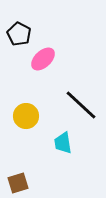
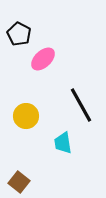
black line: rotated 18 degrees clockwise
brown square: moved 1 px right, 1 px up; rotated 35 degrees counterclockwise
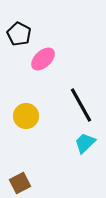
cyan trapezoid: moved 22 px right; rotated 55 degrees clockwise
brown square: moved 1 px right, 1 px down; rotated 25 degrees clockwise
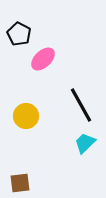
brown square: rotated 20 degrees clockwise
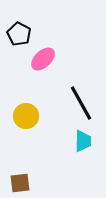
black line: moved 2 px up
cyan trapezoid: moved 2 px left, 2 px up; rotated 135 degrees clockwise
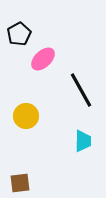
black pentagon: rotated 15 degrees clockwise
black line: moved 13 px up
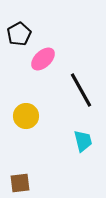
cyan trapezoid: rotated 15 degrees counterclockwise
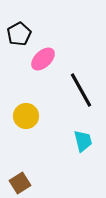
brown square: rotated 25 degrees counterclockwise
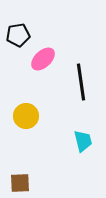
black pentagon: moved 1 px left, 1 px down; rotated 20 degrees clockwise
black line: moved 8 px up; rotated 21 degrees clockwise
brown square: rotated 30 degrees clockwise
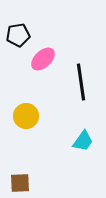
cyan trapezoid: rotated 50 degrees clockwise
